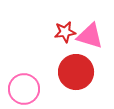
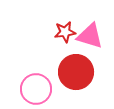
pink circle: moved 12 px right
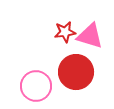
pink circle: moved 3 px up
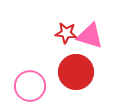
red star: moved 1 px right, 1 px down; rotated 15 degrees clockwise
pink circle: moved 6 px left
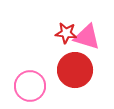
pink triangle: moved 3 px left, 1 px down
red circle: moved 1 px left, 2 px up
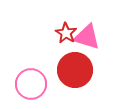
red star: rotated 25 degrees clockwise
pink circle: moved 1 px right, 2 px up
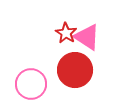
pink triangle: rotated 16 degrees clockwise
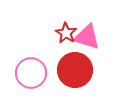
pink triangle: rotated 16 degrees counterclockwise
pink circle: moved 11 px up
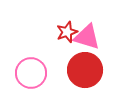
red star: moved 1 px right, 1 px up; rotated 20 degrees clockwise
red circle: moved 10 px right
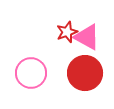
pink triangle: rotated 12 degrees clockwise
red circle: moved 3 px down
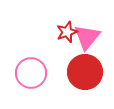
pink triangle: rotated 40 degrees clockwise
red circle: moved 1 px up
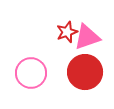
pink triangle: rotated 32 degrees clockwise
